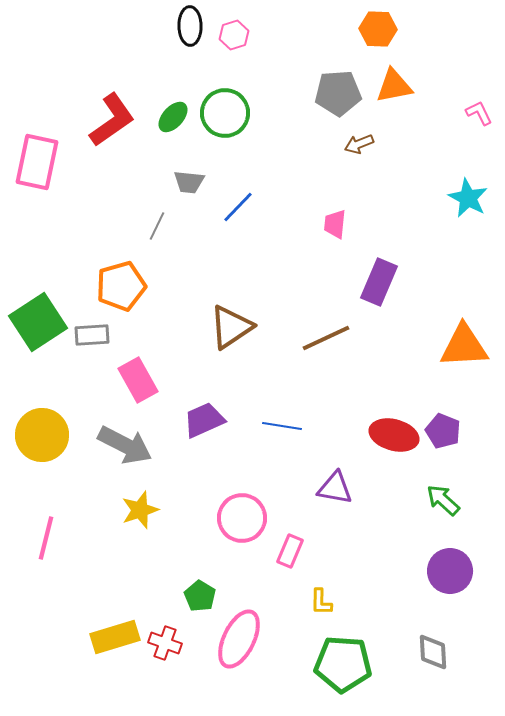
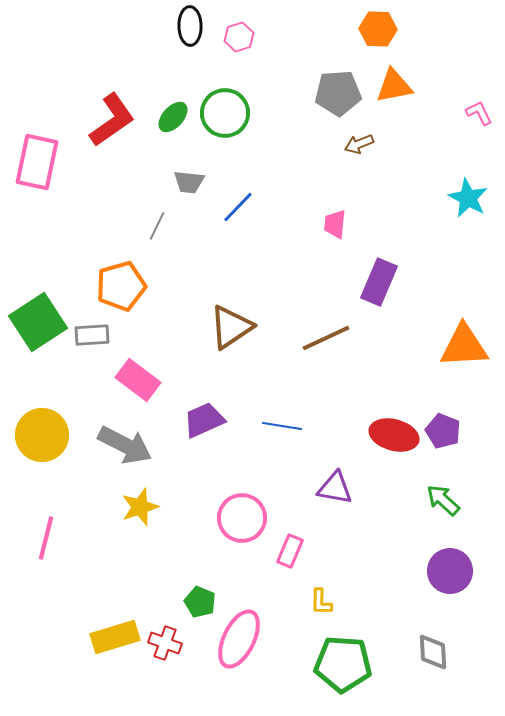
pink hexagon at (234, 35): moved 5 px right, 2 px down
pink rectangle at (138, 380): rotated 24 degrees counterclockwise
yellow star at (140, 510): moved 3 px up
green pentagon at (200, 596): moved 6 px down; rotated 8 degrees counterclockwise
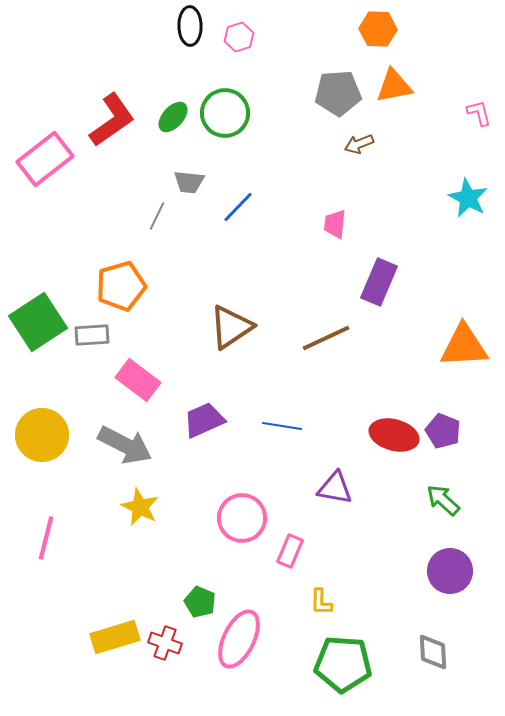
pink L-shape at (479, 113): rotated 12 degrees clockwise
pink rectangle at (37, 162): moved 8 px right, 3 px up; rotated 40 degrees clockwise
gray line at (157, 226): moved 10 px up
yellow star at (140, 507): rotated 27 degrees counterclockwise
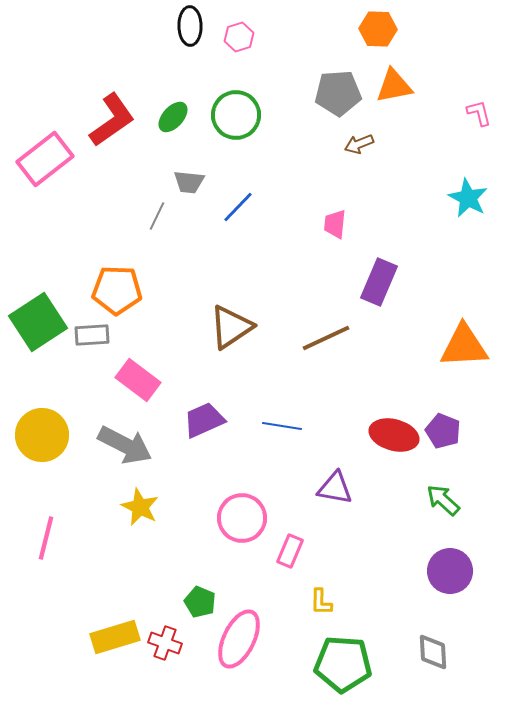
green circle at (225, 113): moved 11 px right, 2 px down
orange pentagon at (121, 286): moved 4 px left, 4 px down; rotated 18 degrees clockwise
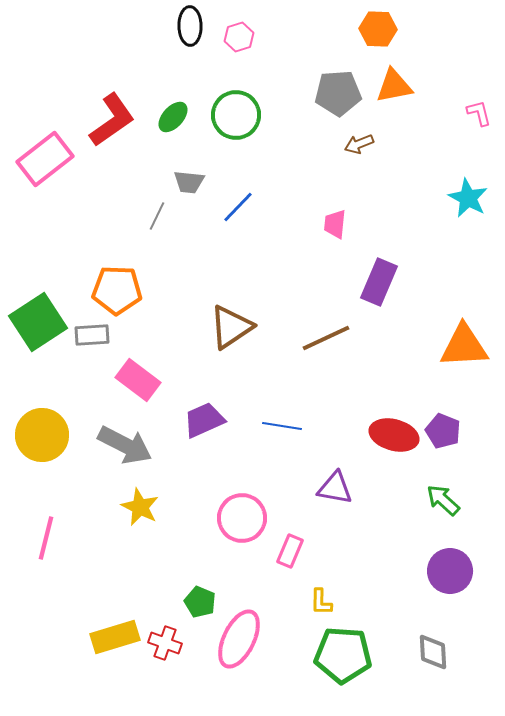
green pentagon at (343, 664): moved 9 px up
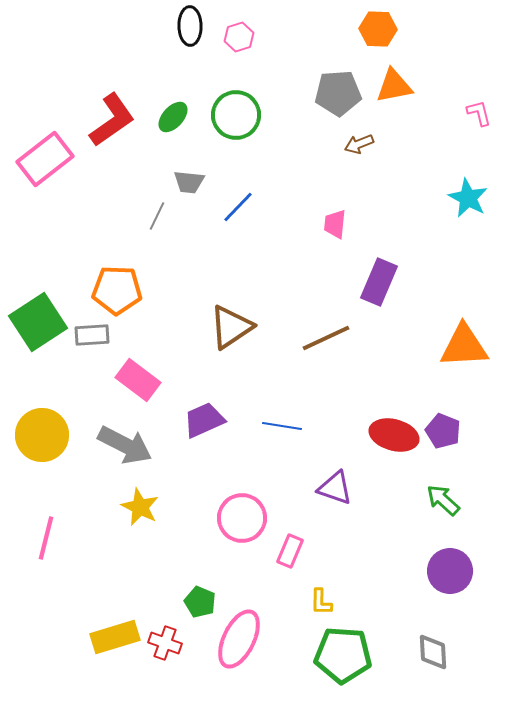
purple triangle at (335, 488): rotated 9 degrees clockwise
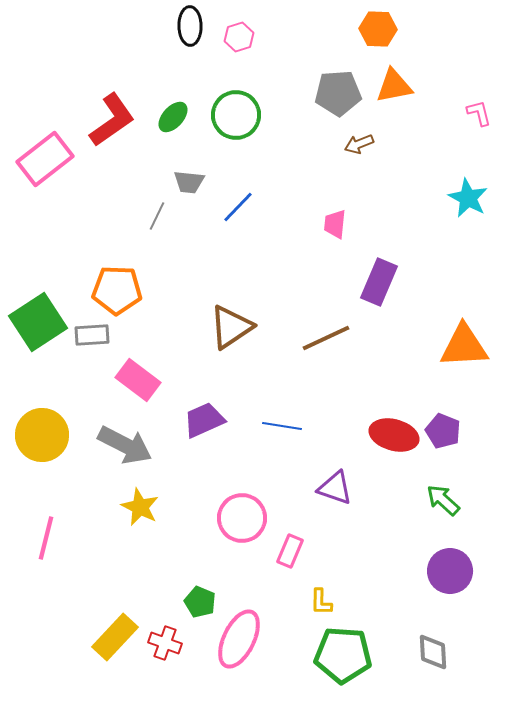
yellow rectangle at (115, 637): rotated 30 degrees counterclockwise
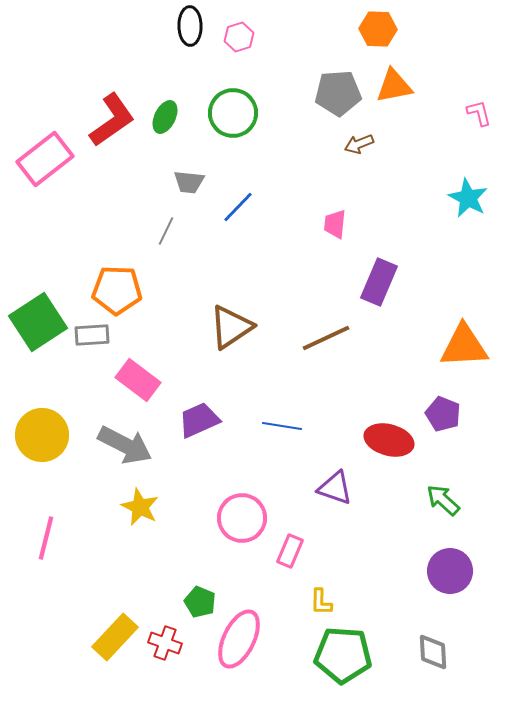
green circle at (236, 115): moved 3 px left, 2 px up
green ellipse at (173, 117): moved 8 px left; rotated 16 degrees counterclockwise
gray line at (157, 216): moved 9 px right, 15 px down
purple trapezoid at (204, 420): moved 5 px left
purple pentagon at (443, 431): moved 17 px up
red ellipse at (394, 435): moved 5 px left, 5 px down
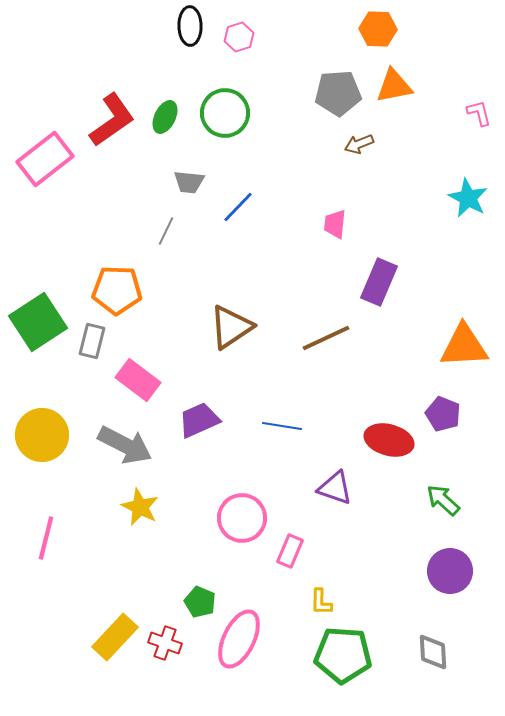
green circle at (233, 113): moved 8 px left
gray rectangle at (92, 335): moved 6 px down; rotated 72 degrees counterclockwise
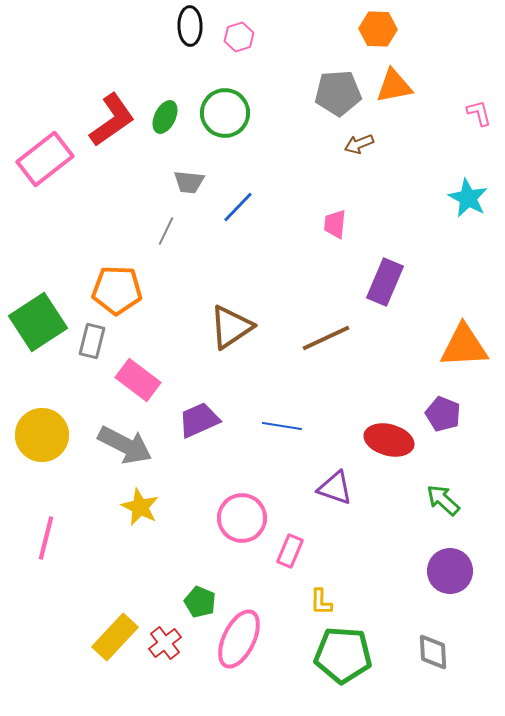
purple rectangle at (379, 282): moved 6 px right
red cross at (165, 643): rotated 32 degrees clockwise
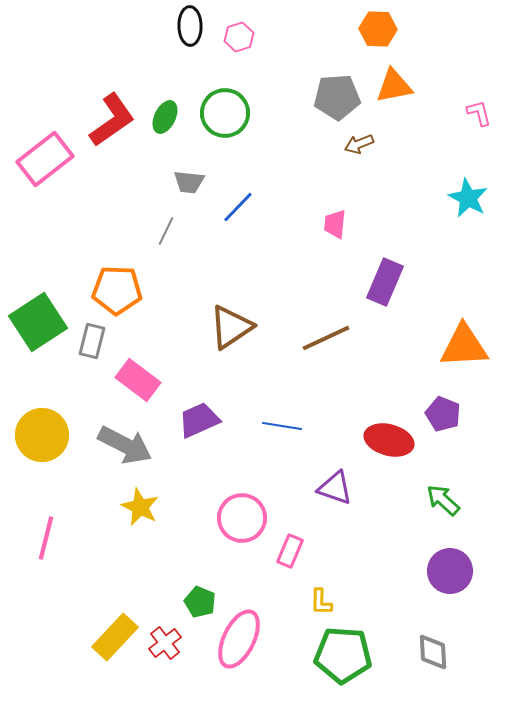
gray pentagon at (338, 93): moved 1 px left, 4 px down
